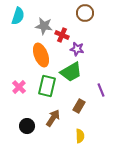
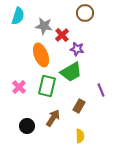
red cross: rotated 24 degrees clockwise
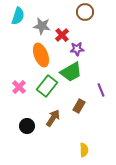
brown circle: moved 1 px up
gray star: moved 2 px left
purple star: rotated 16 degrees counterclockwise
green rectangle: rotated 25 degrees clockwise
yellow semicircle: moved 4 px right, 14 px down
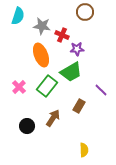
red cross: rotated 24 degrees counterclockwise
purple line: rotated 24 degrees counterclockwise
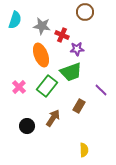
cyan semicircle: moved 3 px left, 4 px down
green trapezoid: rotated 10 degrees clockwise
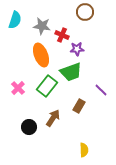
pink cross: moved 1 px left, 1 px down
black circle: moved 2 px right, 1 px down
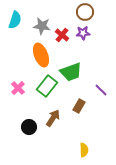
red cross: rotated 16 degrees clockwise
purple star: moved 6 px right, 16 px up
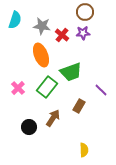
green rectangle: moved 1 px down
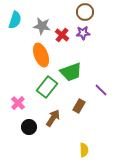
pink cross: moved 15 px down
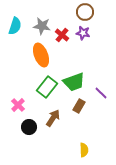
cyan semicircle: moved 6 px down
purple star: rotated 16 degrees clockwise
green trapezoid: moved 3 px right, 10 px down
purple line: moved 3 px down
pink cross: moved 2 px down
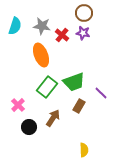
brown circle: moved 1 px left, 1 px down
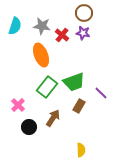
yellow semicircle: moved 3 px left
